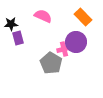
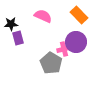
orange rectangle: moved 4 px left, 2 px up
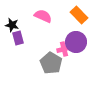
black star: moved 1 px right, 1 px down; rotated 16 degrees clockwise
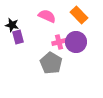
pink semicircle: moved 4 px right
purple rectangle: moved 1 px up
pink cross: moved 5 px left, 7 px up
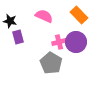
pink semicircle: moved 3 px left
black star: moved 2 px left, 4 px up
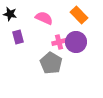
pink semicircle: moved 2 px down
black star: moved 7 px up
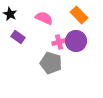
black star: rotated 16 degrees clockwise
purple rectangle: rotated 40 degrees counterclockwise
purple circle: moved 1 px up
gray pentagon: rotated 15 degrees counterclockwise
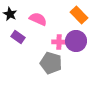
pink semicircle: moved 6 px left, 1 px down
pink cross: rotated 16 degrees clockwise
